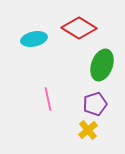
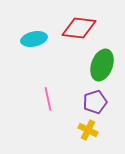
red diamond: rotated 24 degrees counterclockwise
purple pentagon: moved 2 px up
yellow cross: rotated 24 degrees counterclockwise
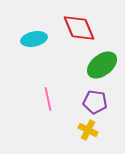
red diamond: rotated 60 degrees clockwise
green ellipse: rotated 32 degrees clockwise
purple pentagon: rotated 25 degrees clockwise
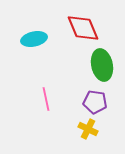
red diamond: moved 4 px right
green ellipse: rotated 64 degrees counterclockwise
pink line: moved 2 px left
yellow cross: moved 1 px up
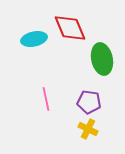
red diamond: moved 13 px left
green ellipse: moved 6 px up
purple pentagon: moved 6 px left
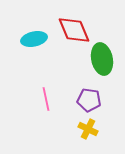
red diamond: moved 4 px right, 2 px down
purple pentagon: moved 2 px up
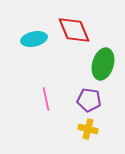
green ellipse: moved 1 px right, 5 px down; rotated 28 degrees clockwise
yellow cross: rotated 12 degrees counterclockwise
